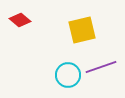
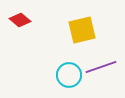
cyan circle: moved 1 px right
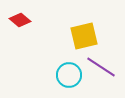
yellow square: moved 2 px right, 6 px down
purple line: rotated 52 degrees clockwise
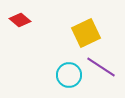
yellow square: moved 2 px right, 3 px up; rotated 12 degrees counterclockwise
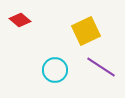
yellow square: moved 2 px up
cyan circle: moved 14 px left, 5 px up
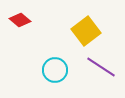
yellow square: rotated 12 degrees counterclockwise
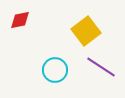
red diamond: rotated 50 degrees counterclockwise
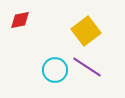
purple line: moved 14 px left
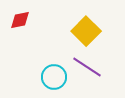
yellow square: rotated 8 degrees counterclockwise
cyan circle: moved 1 px left, 7 px down
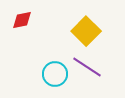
red diamond: moved 2 px right
cyan circle: moved 1 px right, 3 px up
